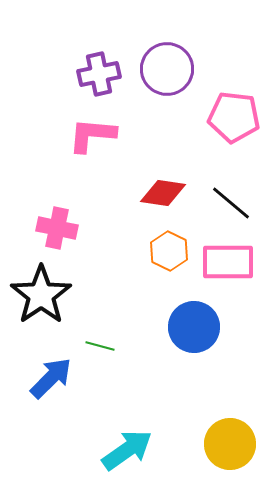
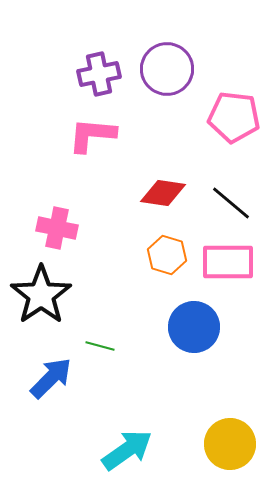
orange hexagon: moved 2 px left, 4 px down; rotated 9 degrees counterclockwise
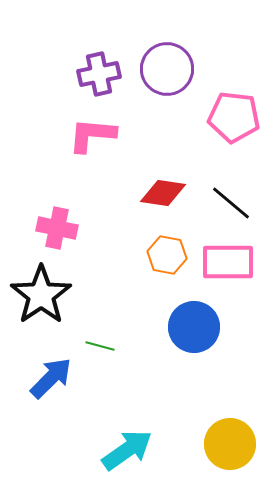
orange hexagon: rotated 6 degrees counterclockwise
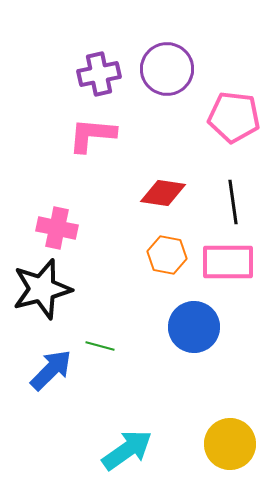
black line: moved 2 px right, 1 px up; rotated 42 degrees clockwise
black star: moved 1 px right, 6 px up; rotated 20 degrees clockwise
blue arrow: moved 8 px up
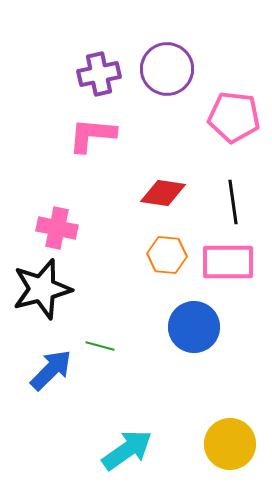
orange hexagon: rotated 6 degrees counterclockwise
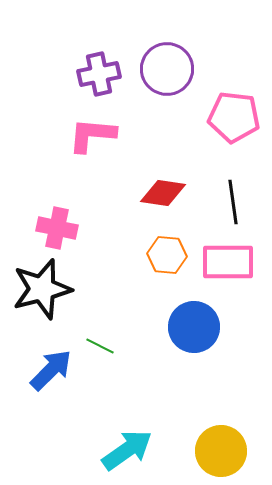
green line: rotated 12 degrees clockwise
yellow circle: moved 9 px left, 7 px down
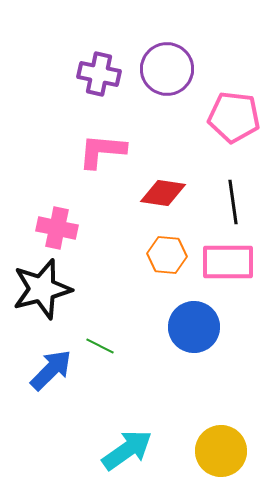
purple cross: rotated 24 degrees clockwise
pink L-shape: moved 10 px right, 16 px down
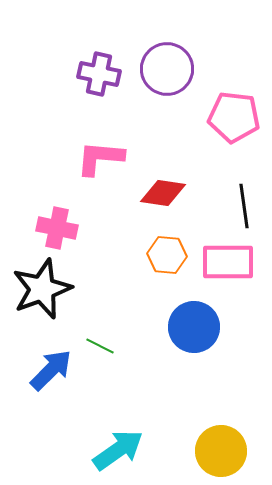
pink L-shape: moved 2 px left, 7 px down
black line: moved 11 px right, 4 px down
black star: rotated 6 degrees counterclockwise
cyan arrow: moved 9 px left
